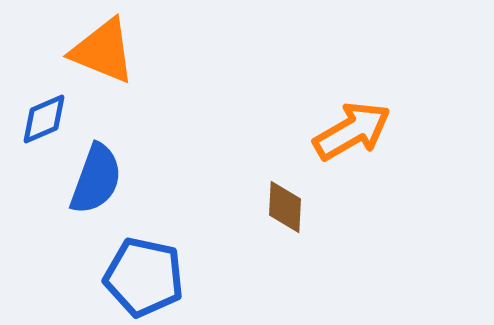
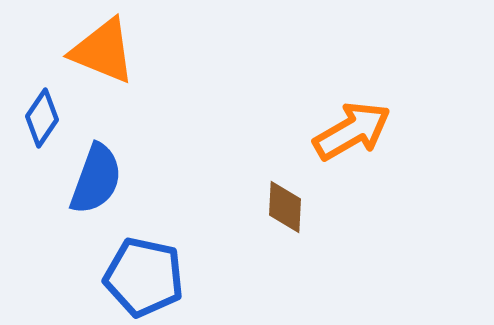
blue diamond: moved 2 px left, 1 px up; rotated 32 degrees counterclockwise
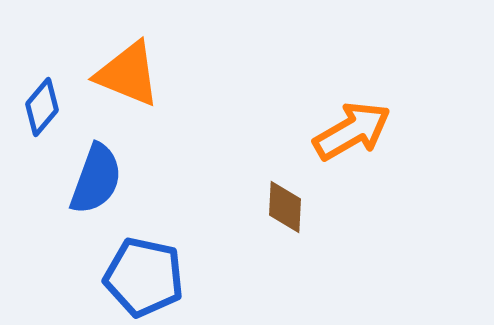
orange triangle: moved 25 px right, 23 px down
blue diamond: moved 11 px up; rotated 6 degrees clockwise
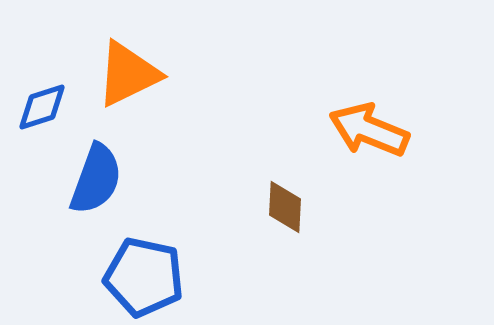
orange triangle: rotated 48 degrees counterclockwise
blue diamond: rotated 32 degrees clockwise
orange arrow: moved 17 px right, 1 px up; rotated 128 degrees counterclockwise
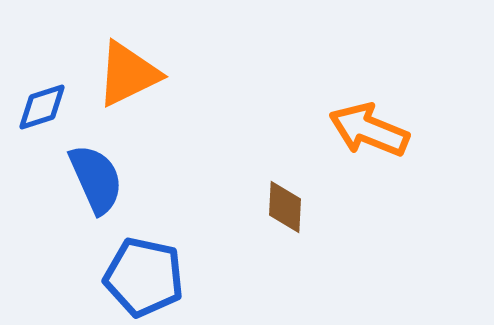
blue semicircle: rotated 44 degrees counterclockwise
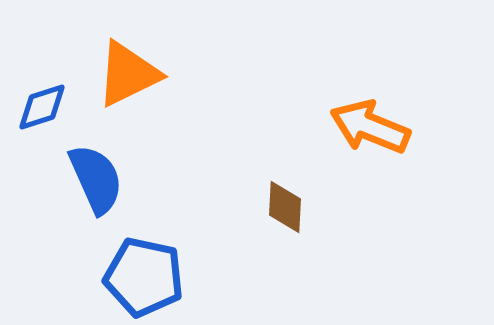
orange arrow: moved 1 px right, 3 px up
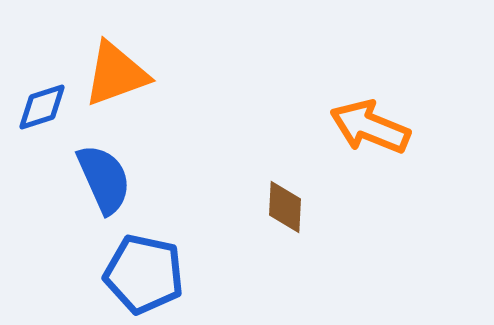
orange triangle: moved 12 px left; rotated 6 degrees clockwise
blue semicircle: moved 8 px right
blue pentagon: moved 3 px up
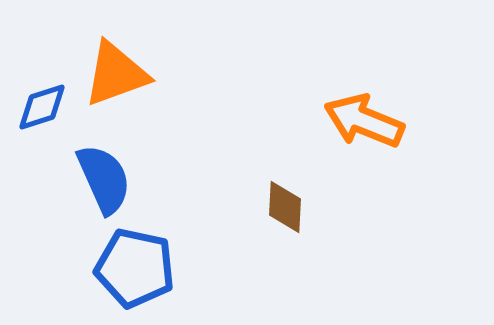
orange arrow: moved 6 px left, 6 px up
blue pentagon: moved 9 px left, 6 px up
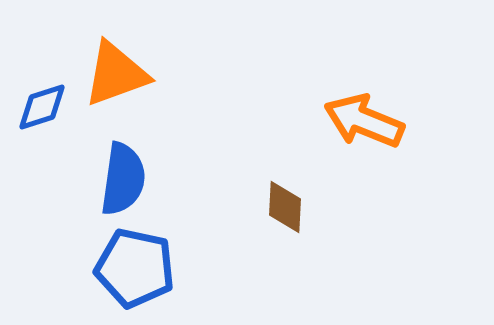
blue semicircle: moved 19 px right; rotated 32 degrees clockwise
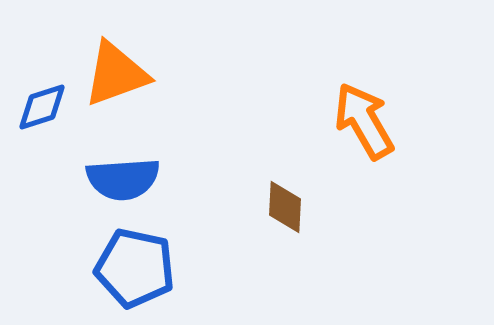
orange arrow: rotated 38 degrees clockwise
blue semicircle: rotated 78 degrees clockwise
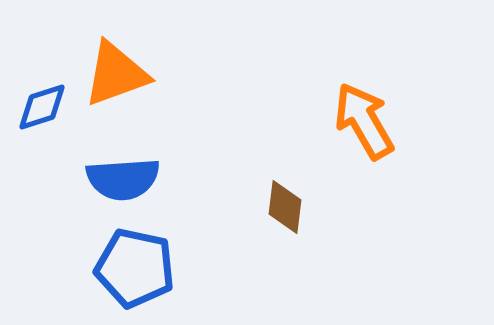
brown diamond: rotated 4 degrees clockwise
